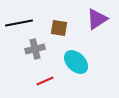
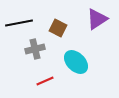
brown square: moved 1 px left; rotated 18 degrees clockwise
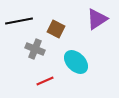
black line: moved 2 px up
brown square: moved 2 px left, 1 px down
gray cross: rotated 36 degrees clockwise
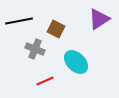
purple triangle: moved 2 px right
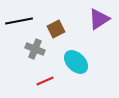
brown square: rotated 36 degrees clockwise
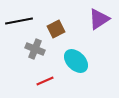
cyan ellipse: moved 1 px up
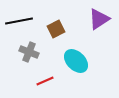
gray cross: moved 6 px left, 3 px down
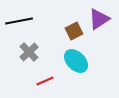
brown square: moved 18 px right, 2 px down
gray cross: rotated 24 degrees clockwise
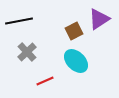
gray cross: moved 2 px left
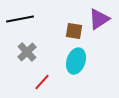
black line: moved 1 px right, 2 px up
brown square: rotated 36 degrees clockwise
cyan ellipse: rotated 65 degrees clockwise
red line: moved 3 px left, 1 px down; rotated 24 degrees counterclockwise
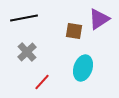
black line: moved 4 px right, 1 px up
cyan ellipse: moved 7 px right, 7 px down
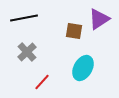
cyan ellipse: rotated 10 degrees clockwise
